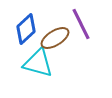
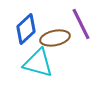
brown ellipse: rotated 20 degrees clockwise
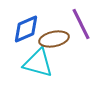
blue diamond: rotated 20 degrees clockwise
brown ellipse: moved 1 px left, 1 px down
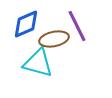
purple line: moved 4 px left, 2 px down
blue diamond: moved 5 px up
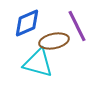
blue diamond: moved 1 px right, 1 px up
brown ellipse: moved 2 px down
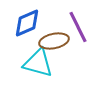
purple line: moved 1 px right, 1 px down
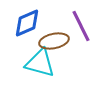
purple line: moved 3 px right, 1 px up
cyan triangle: moved 2 px right
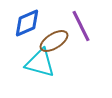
brown ellipse: rotated 20 degrees counterclockwise
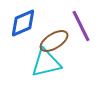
blue diamond: moved 4 px left
cyan triangle: moved 6 px right; rotated 28 degrees counterclockwise
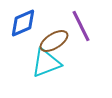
cyan triangle: rotated 8 degrees counterclockwise
